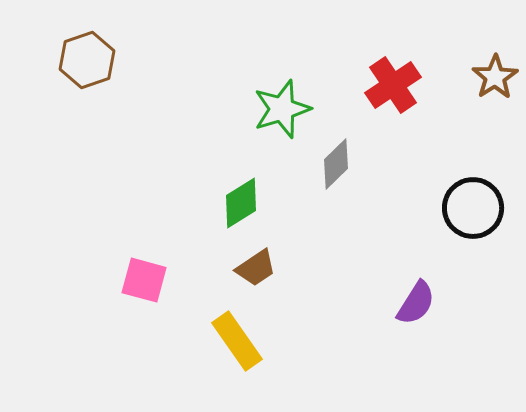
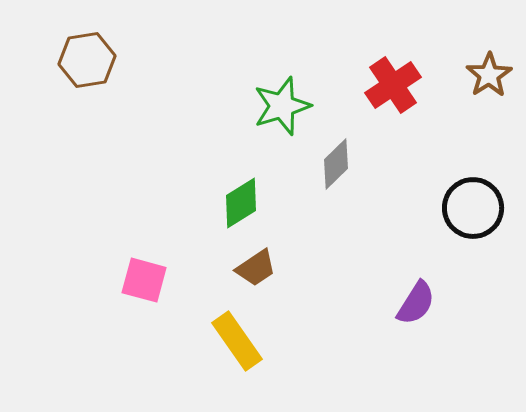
brown hexagon: rotated 10 degrees clockwise
brown star: moved 6 px left, 2 px up
green star: moved 3 px up
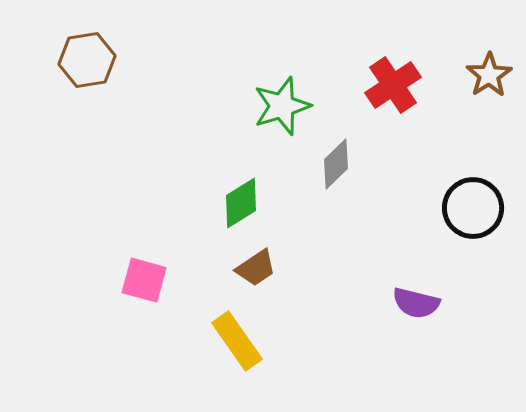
purple semicircle: rotated 72 degrees clockwise
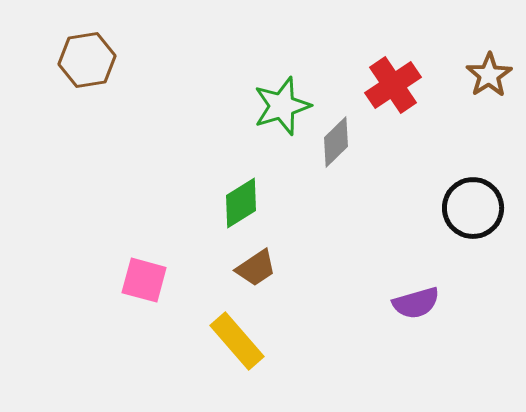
gray diamond: moved 22 px up
purple semicircle: rotated 30 degrees counterclockwise
yellow rectangle: rotated 6 degrees counterclockwise
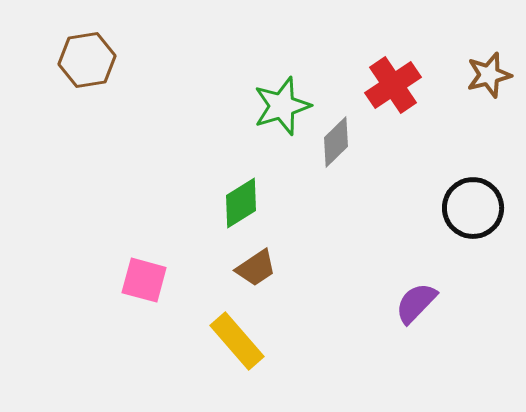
brown star: rotated 18 degrees clockwise
purple semicircle: rotated 150 degrees clockwise
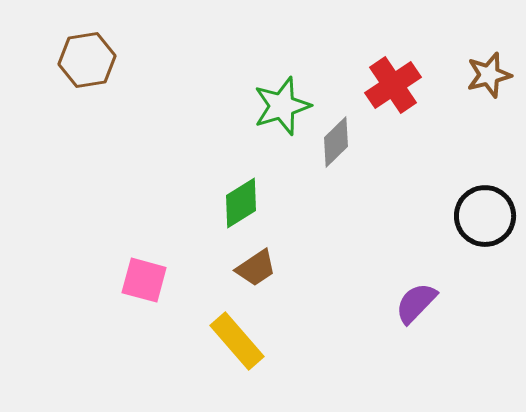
black circle: moved 12 px right, 8 px down
